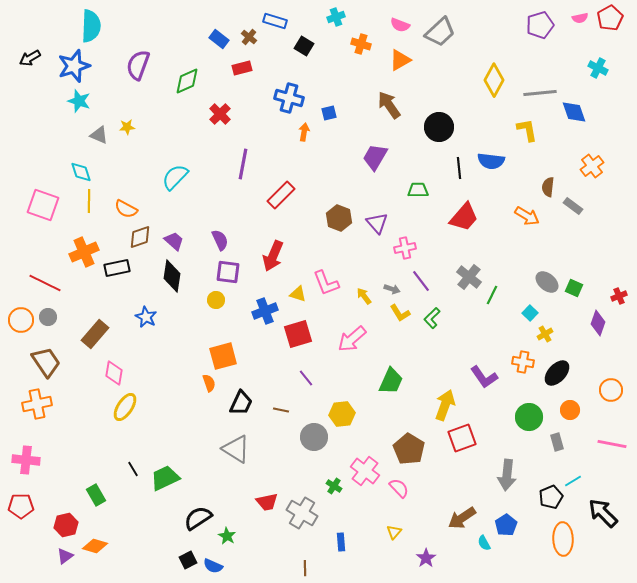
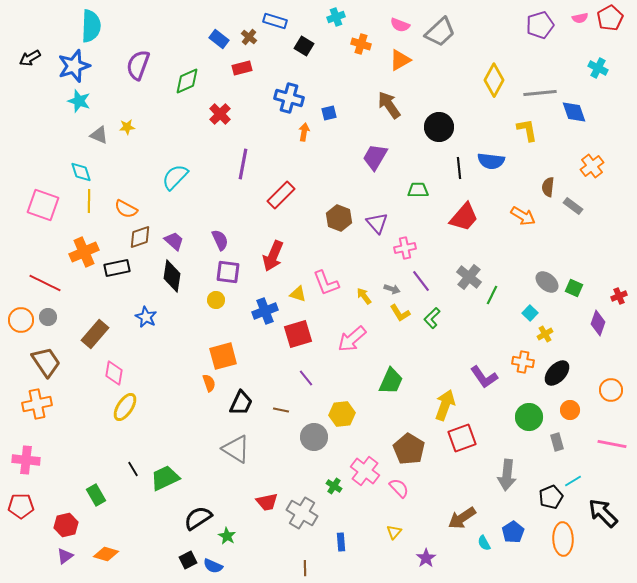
orange arrow at (527, 216): moved 4 px left
blue pentagon at (506, 525): moved 7 px right, 7 px down
orange diamond at (95, 546): moved 11 px right, 8 px down
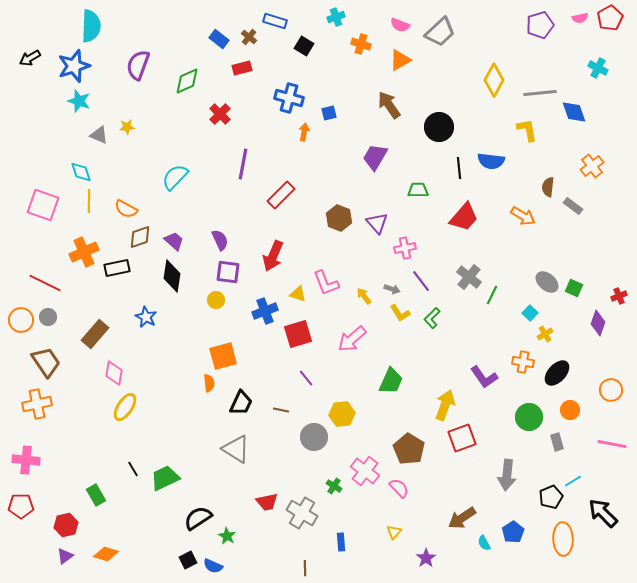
orange semicircle at (209, 383): rotated 12 degrees clockwise
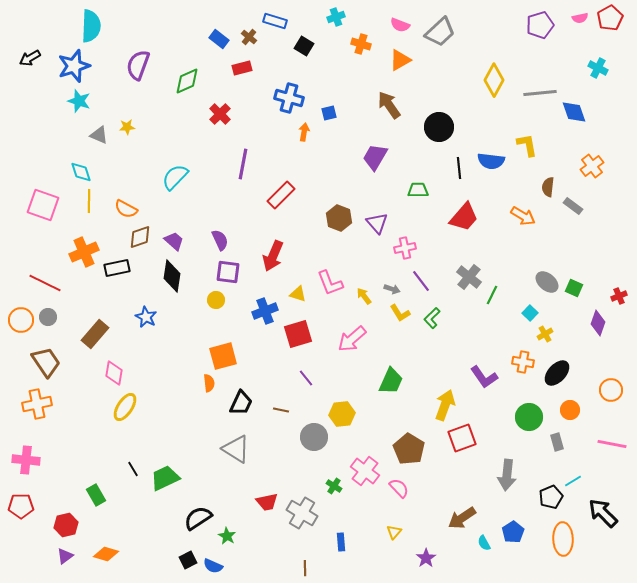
yellow L-shape at (527, 130): moved 15 px down
pink L-shape at (326, 283): moved 4 px right
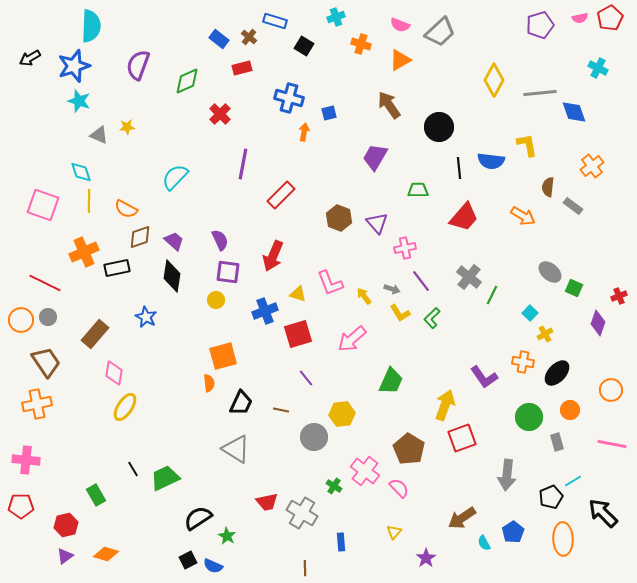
gray ellipse at (547, 282): moved 3 px right, 10 px up
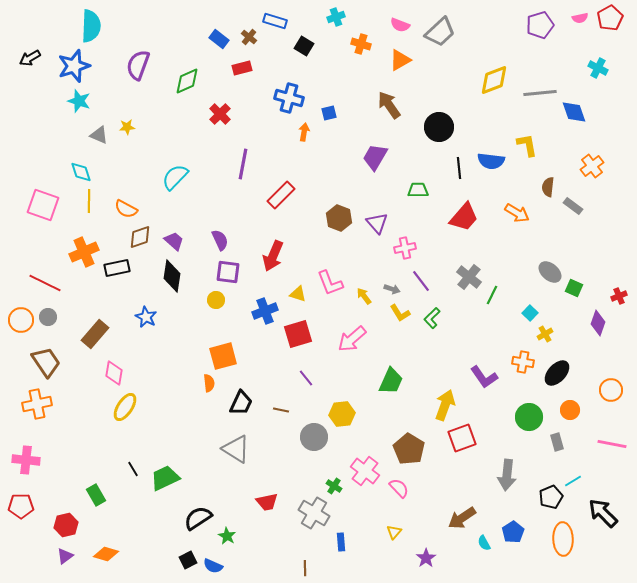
yellow diamond at (494, 80): rotated 40 degrees clockwise
orange arrow at (523, 216): moved 6 px left, 3 px up
gray cross at (302, 513): moved 12 px right
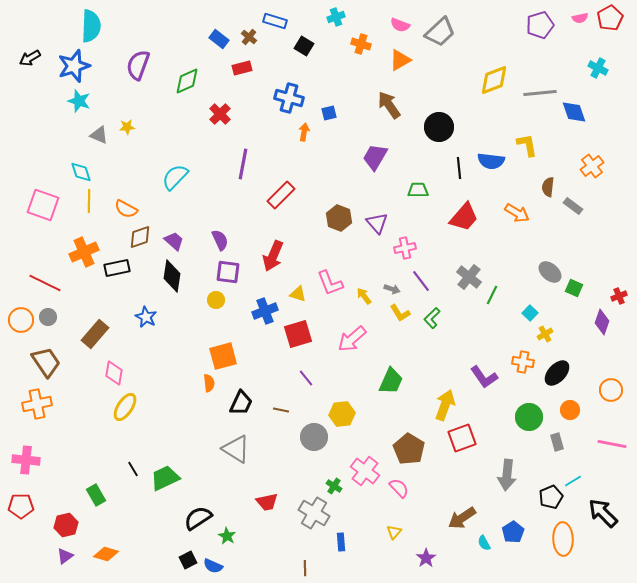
purple diamond at (598, 323): moved 4 px right, 1 px up
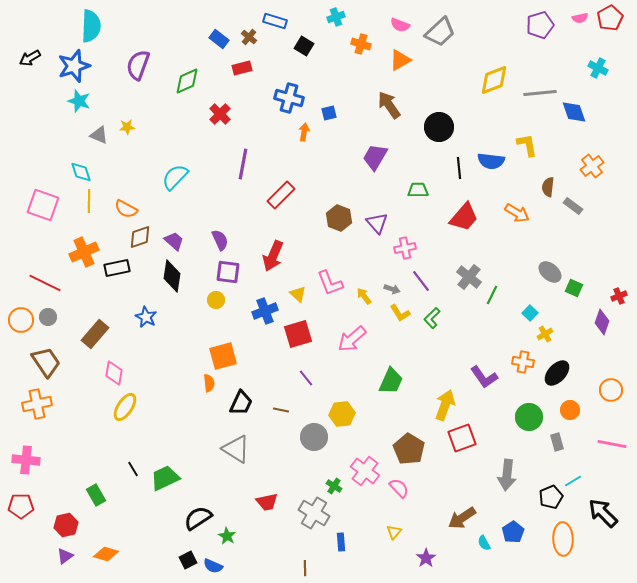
yellow triangle at (298, 294): rotated 24 degrees clockwise
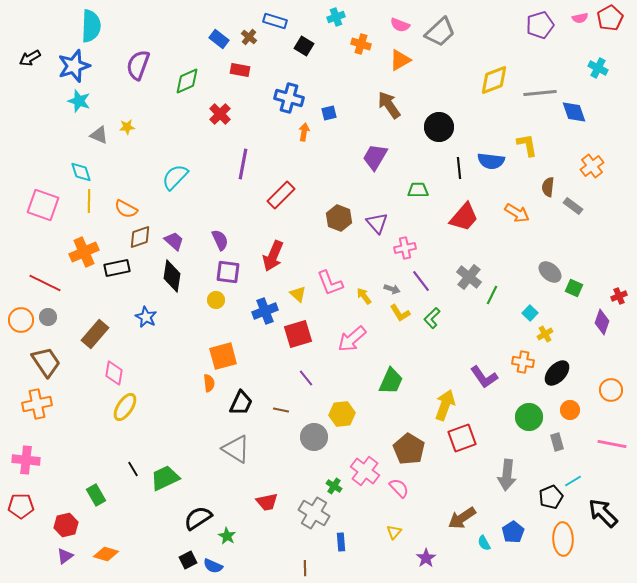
red rectangle at (242, 68): moved 2 px left, 2 px down; rotated 24 degrees clockwise
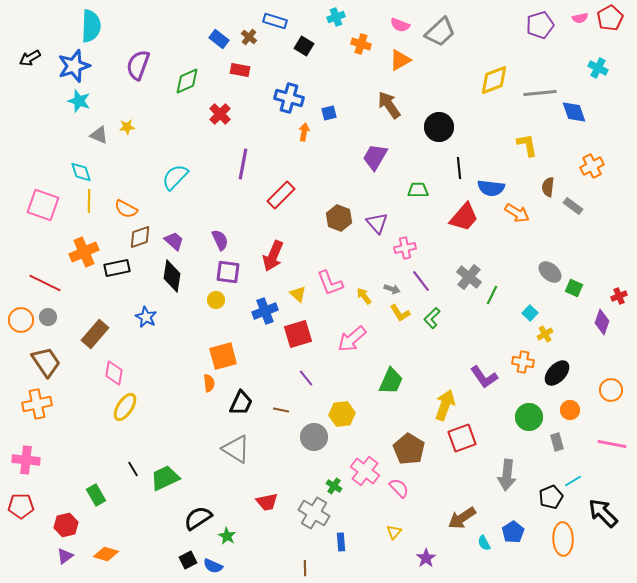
blue semicircle at (491, 161): moved 27 px down
orange cross at (592, 166): rotated 10 degrees clockwise
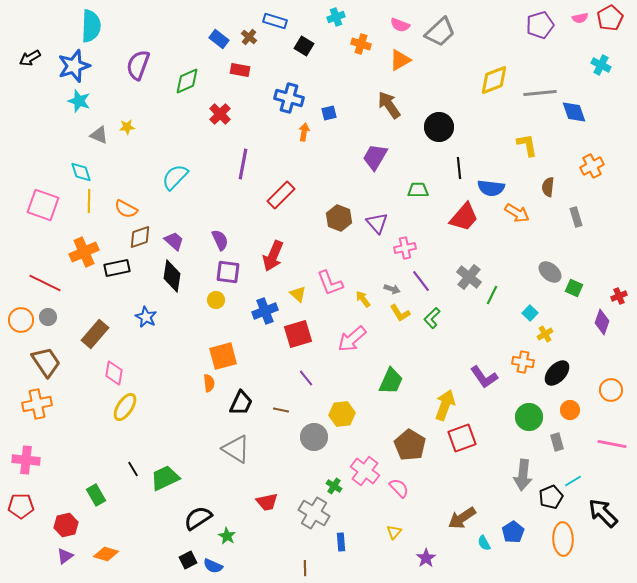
cyan cross at (598, 68): moved 3 px right, 3 px up
gray rectangle at (573, 206): moved 3 px right, 11 px down; rotated 36 degrees clockwise
yellow arrow at (364, 296): moved 1 px left, 3 px down
brown pentagon at (409, 449): moved 1 px right, 4 px up
gray arrow at (507, 475): moved 16 px right
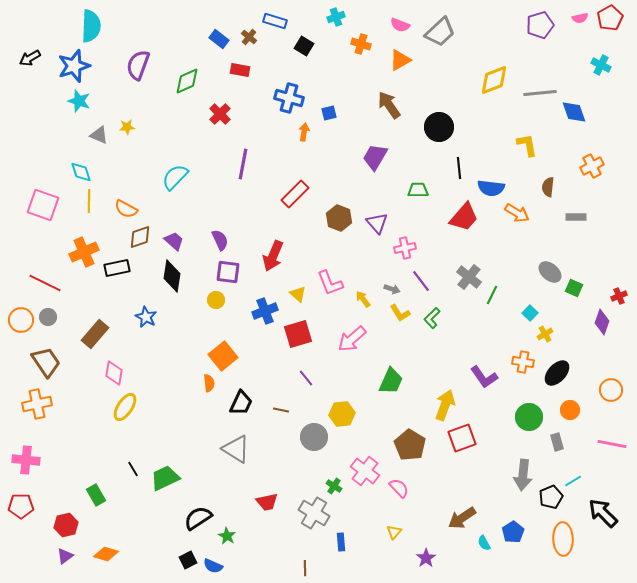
red rectangle at (281, 195): moved 14 px right, 1 px up
gray rectangle at (576, 217): rotated 72 degrees counterclockwise
orange square at (223, 356): rotated 24 degrees counterclockwise
